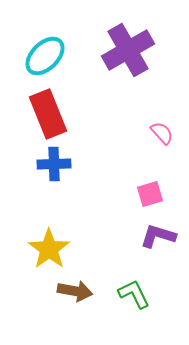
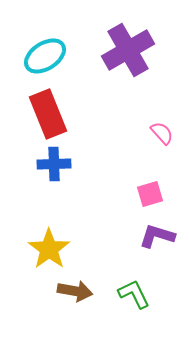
cyan ellipse: rotated 12 degrees clockwise
purple L-shape: moved 1 px left
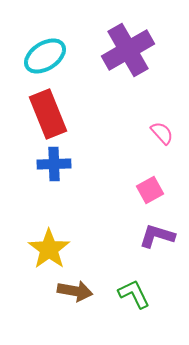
pink square: moved 4 px up; rotated 12 degrees counterclockwise
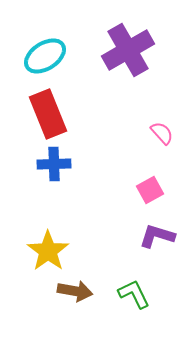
yellow star: moved 1 px left, 2 px down
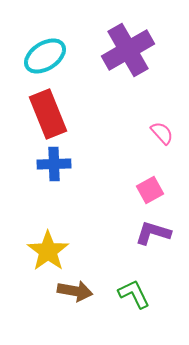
purple L-shape: moved 4 px left, 3 px up
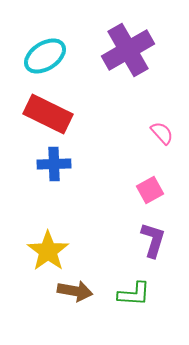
red rectangle: rotated 42 degrees counterclockwise
purple L-shape: moved 7 px down; rotated 90 degrees clockwise
green L-shape: rotated 120 degrees clockwise
